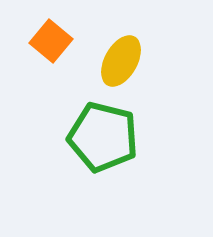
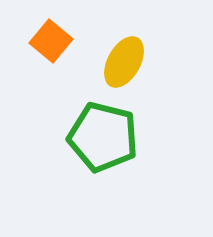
yellow ellipse: moved 3 px right, 1 px down
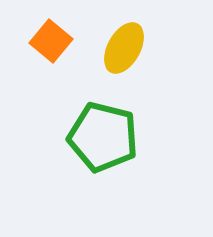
yellow ellipse: moved 14 px up
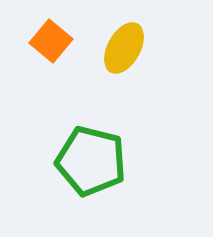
green pentagon: moved 12 px left, 24 px down
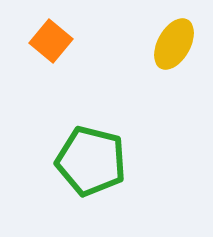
yellow ellipse: moved 50 px right, 4 px up
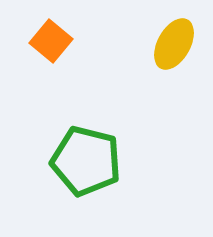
green pentagon: moved 5 px left
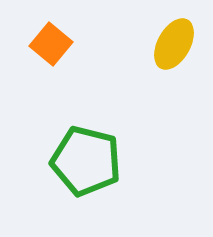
orange square: moved 3 px down
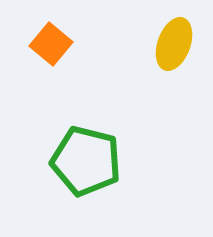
yellow ellipse: rotated 9 degrees counterclockwise
